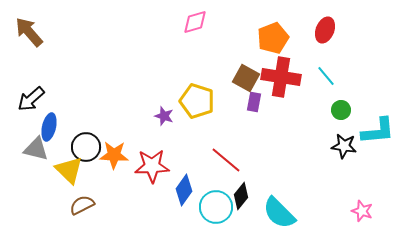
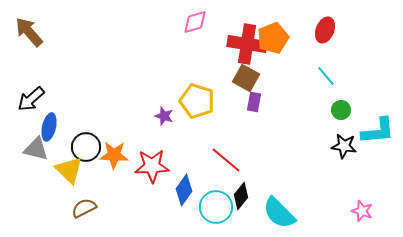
red cross: moved 34 px left, 33 px up
brown semicircle: moved 2 px right, 3 px down
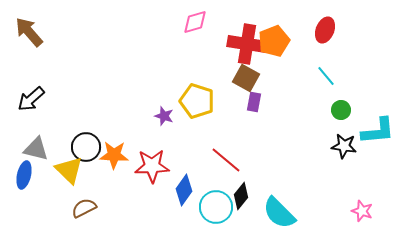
orange pentagon: moved 1 px right, 3 px down
blue ellipse: moved 25 px left, 48 px down
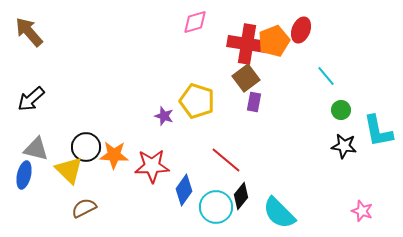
red ellipse: moved 24 px left
brown square: rotated 24 degrees clockwise
cyan L-shape: rotated 84 degrees clockwise
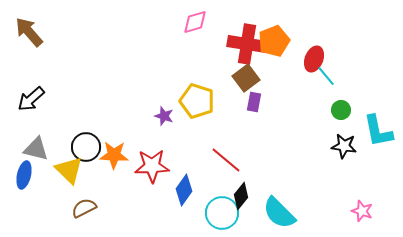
red ellipse: moved 13 px right, 29 px down
cyan circle: moved 6 px right, 6 px down
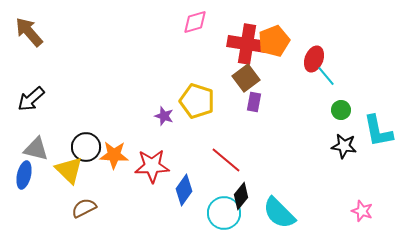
cyan circle: moved 2 px right
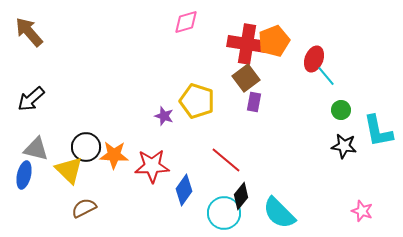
pink diamond: moved 9 px left
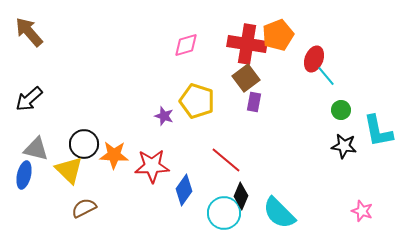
pink diamond: moved 23 px down
orange pentagon: moved 4 px right, 6 px up
black arrow: moved 2 px left
black circle: moved 2 px left, 3 px up
black diamond: rotated 16 degrees counterclockwise
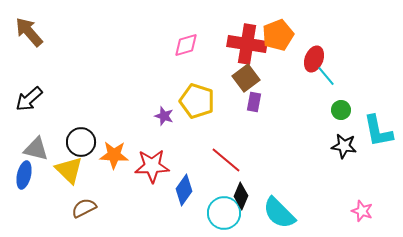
black circle: moved 3 px left, 2 px up
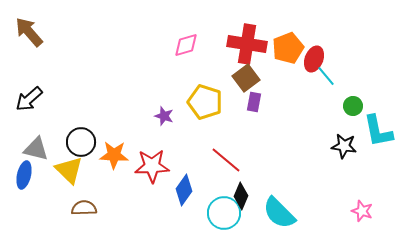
orange pentagon: moved 10 px right, 13 px down
yellow pentagon: moved 8 px right, 1 px down
green circle: moved 12 px right, 4 px up
brown semicircle: rotated 25 degrees clockwise
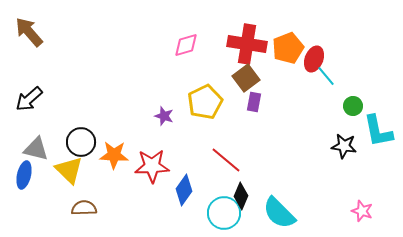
yellow pentagon: rotated 28 degrees clockwise
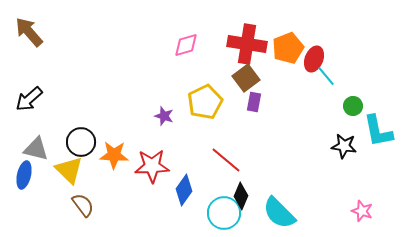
brown semicircle: moved 1 px left, 3 px up; rotated 55 degrees clockwise
